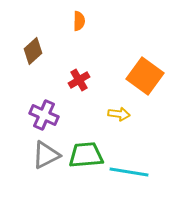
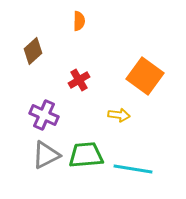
yellow arrow: moved 1 px down
cyan line: moved 4 px right, 3 px up
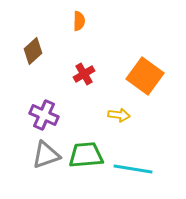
red cross: moved 5 px right, 6 px up
gray triangle: rotated 8 degrees clockwise
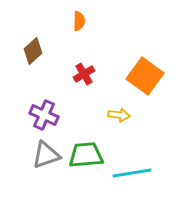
cyan line: moved 1 px left, 4 px down; rotated 18 degrees counterclockwise
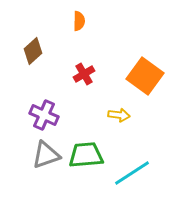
cyan line: rotated 24 degrees counterclockwise
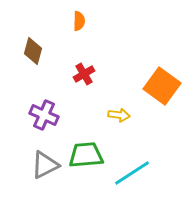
brown diamond: rotated 32 degrees counterclockwise
orange square: moved 17 px right, 10 px down
gray triangle: moved 1 px left, 10 px down; rotated 8 degrees counterclockwise
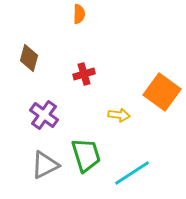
orange semicircle: moved 7 px up
brown diamond: moved 4 px left, 7 px down
red cross: rotated 15 degrees clockwise
orange square: moved 6 px down
purple cross: rotated 12 degrees clockwise
green trapezoid: rotated 78 degrees clockwise
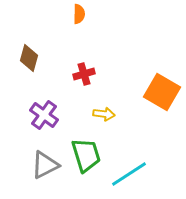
orange square: rotated 6 degrees counterclockwise
yellow arrow: moved 15 px left, 1 px up
cyan line: moved 3 px left, 1 px down
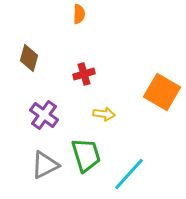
cyan line: rotated 15 degrees counterclockwise
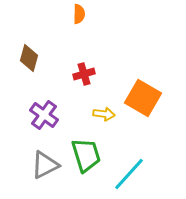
orange square: moved 19 px left, 6 px down
